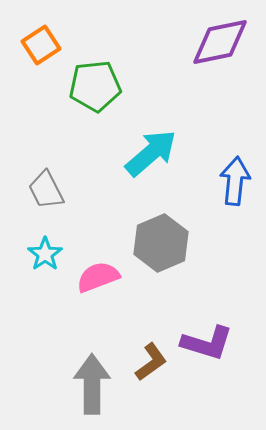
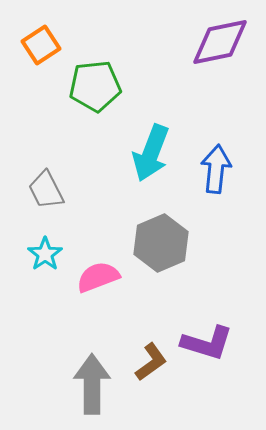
cyan arrow: rotated 152 degrees clockwise
blue arrow: moved 19 px left, 12 px up
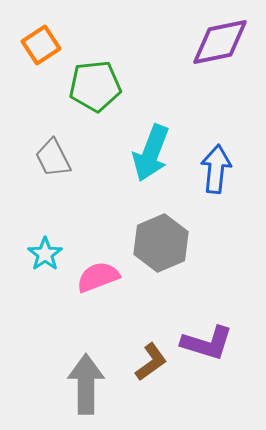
gray trapezoid: moved 7 px right, 32 px up
gray arrow: moved 6 px left
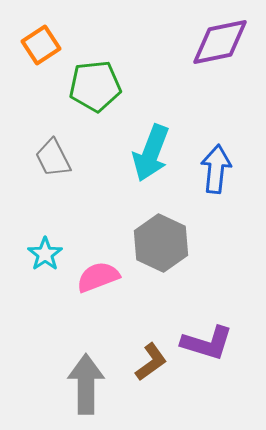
gray hexagon: rotated 12 degrees counterclockwise
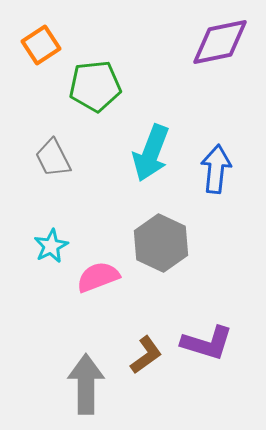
cyan star: moved 6 px right, 8 px up; rotated 8 degrees clockwise
brown L-shape: moved 5 px left, 7 px up
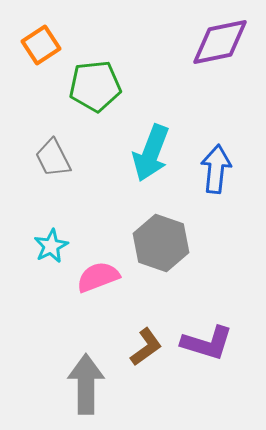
gray hexagon: rotated 6 degrees counterclockwise
brown L-shape: moved 8 px up
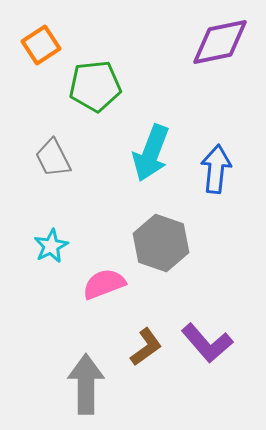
pink semicircle: moved 6 px right, 7 px down
purple L-shape: rotated 32 degrees clockwise
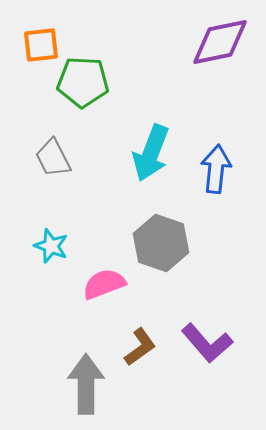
orange square: rotated 27 degrees clockwise
green pentagon: moved 12 px left, 4 px up; rotated 9 degrees clockwise
cyan star: rotated 24 degrees counterclockwise
brown L-shape: moved 6 px left
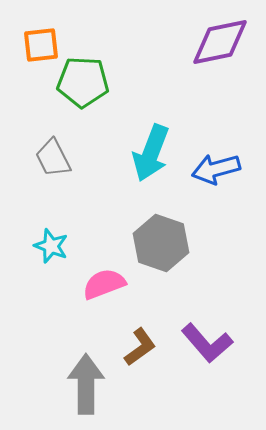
blue arrow: rotated 111 degrees counterclockwise
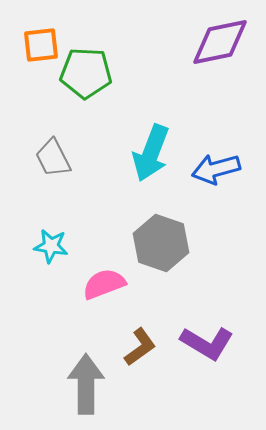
green pentagon: moved 3 px right, 9 px up
cyan star: rotated 12 degrees counterclockwise
purple L-shape: rotated 18 degrees counterclockwise
